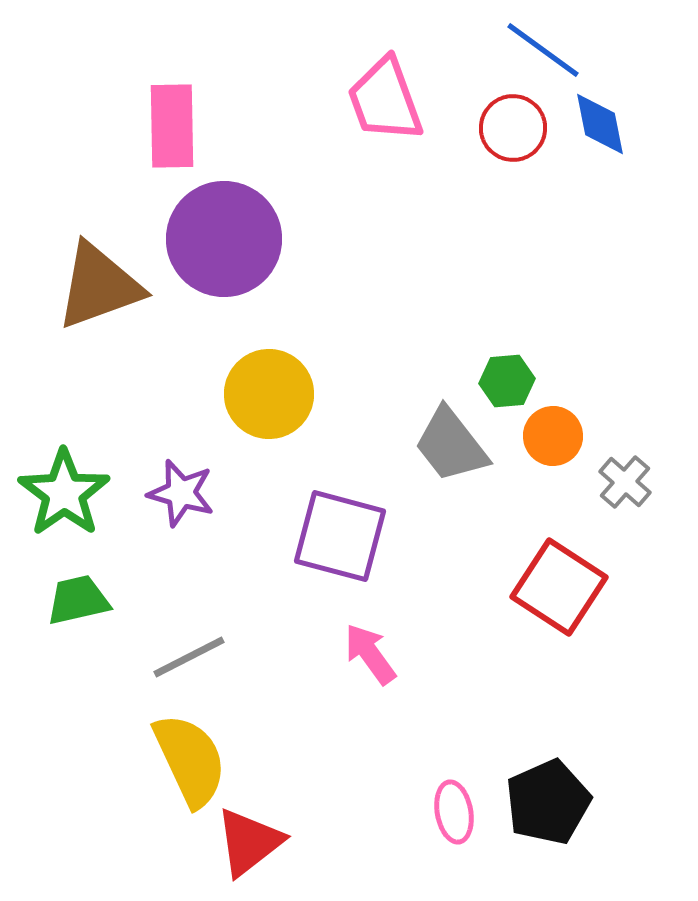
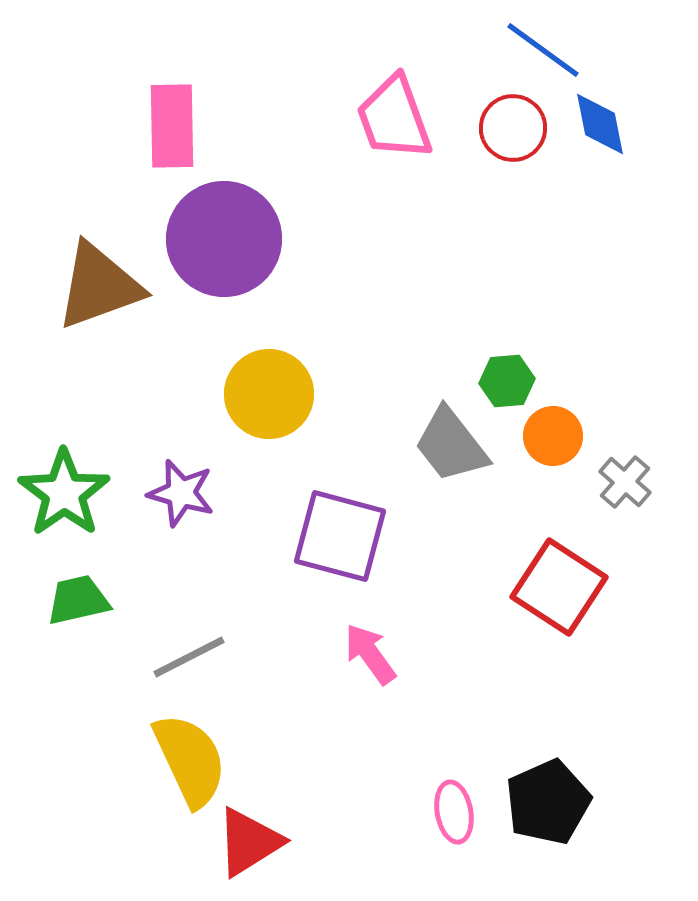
pink trapezoid: moved 9 px right, 18 px down
red triangle: rotated 6 degrees clockwise
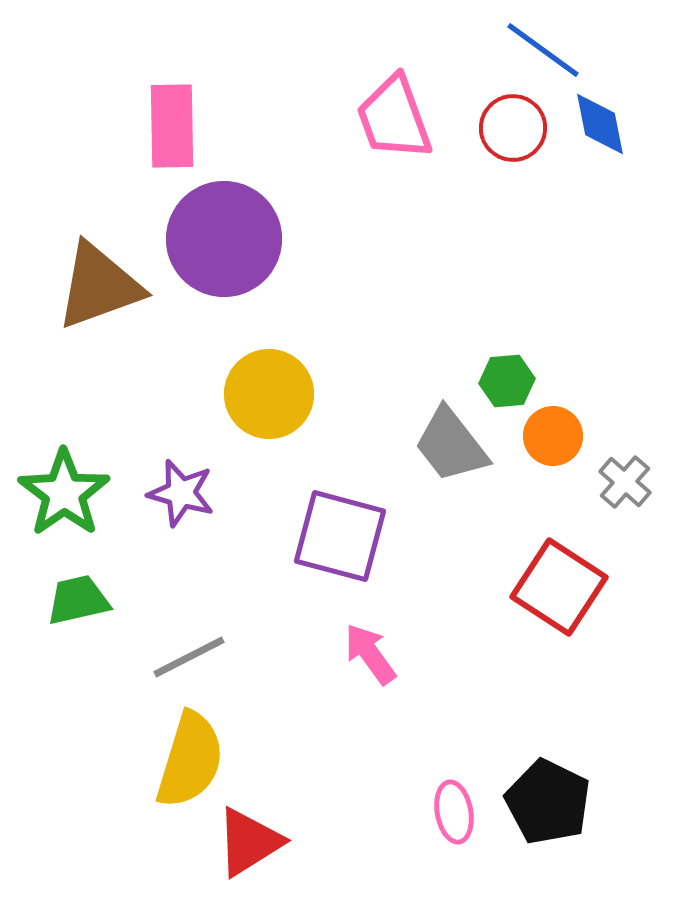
yellow semicircle: rotated 42 degrees clockwise
black pentagon: rotated 22 degrees counterclockwise
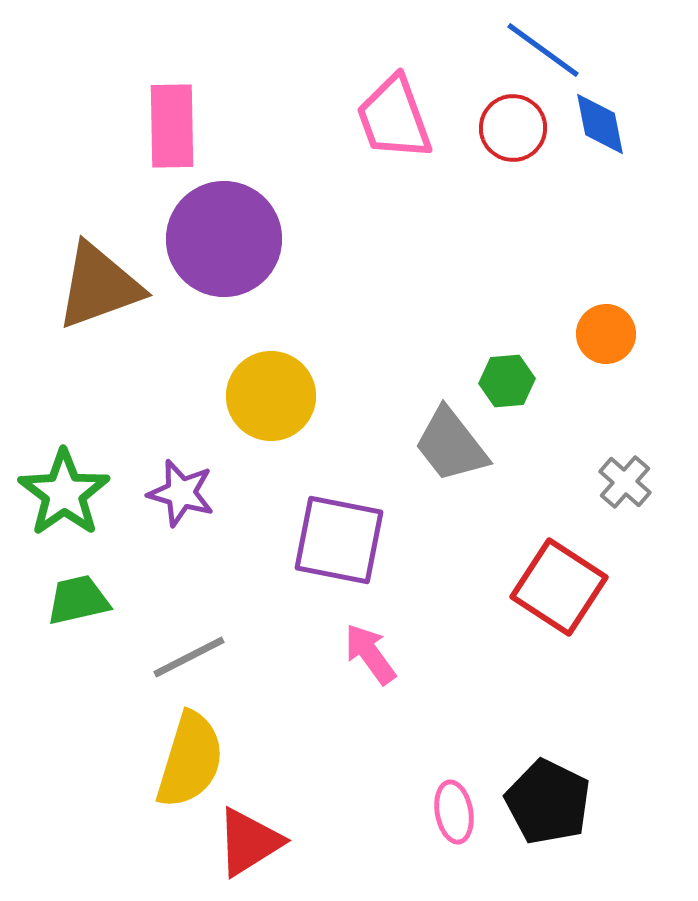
yellow circle: moved 2 px right, 2 px down
orange circle: moved 53 px right, 102 px up
purple square: moved 1 px left, 4 px down; rotated 4 degrees counterclockwise
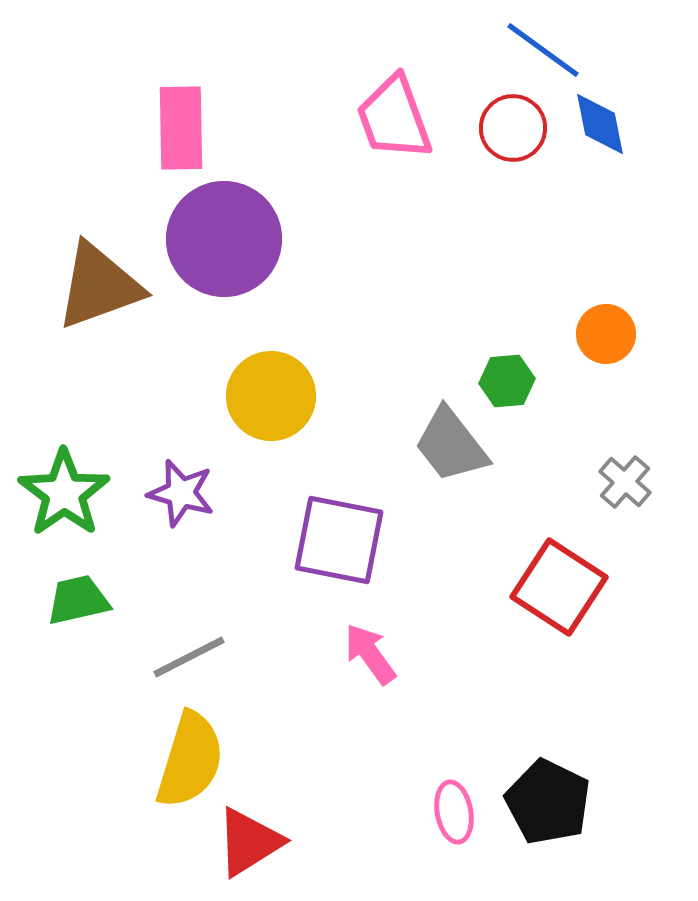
pink rectangle: moved 9 px right, 2 px down
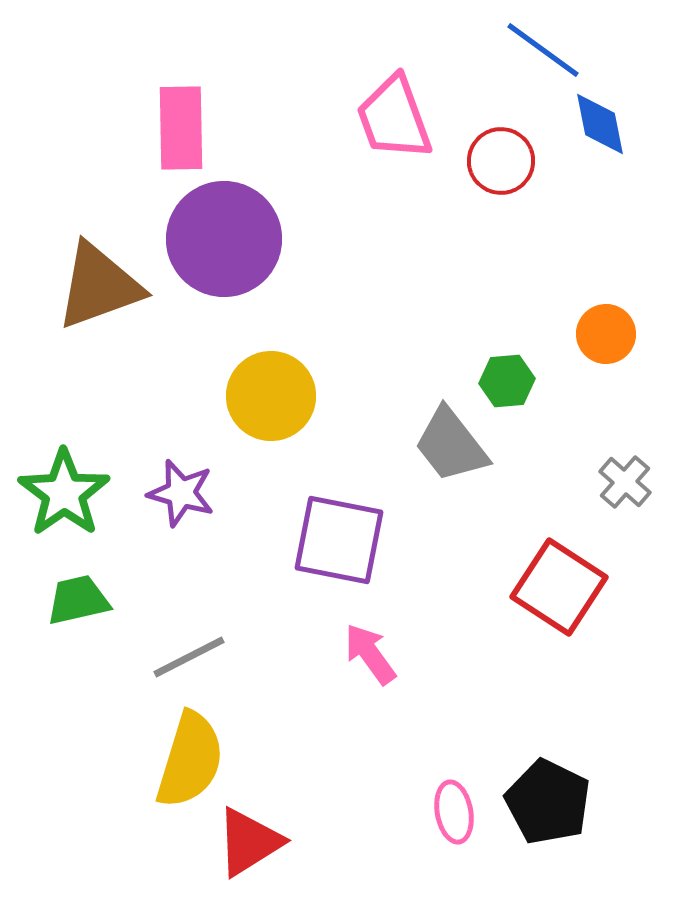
red circle: moved 12 px left, 33 px down
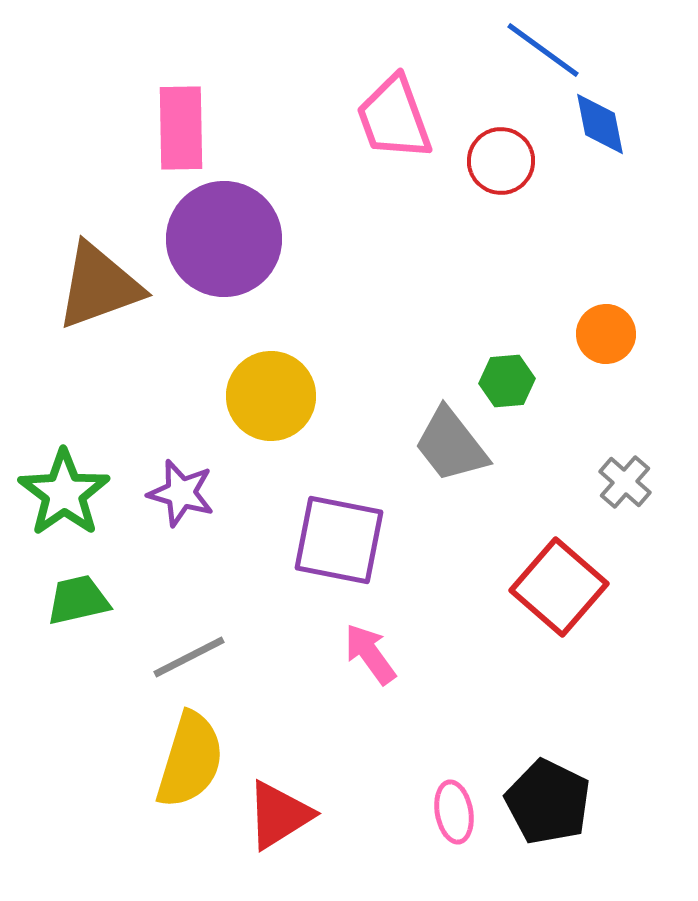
red square: rotated 8 degrees clockwise
red triangle: moved 30 px right, 27 px up
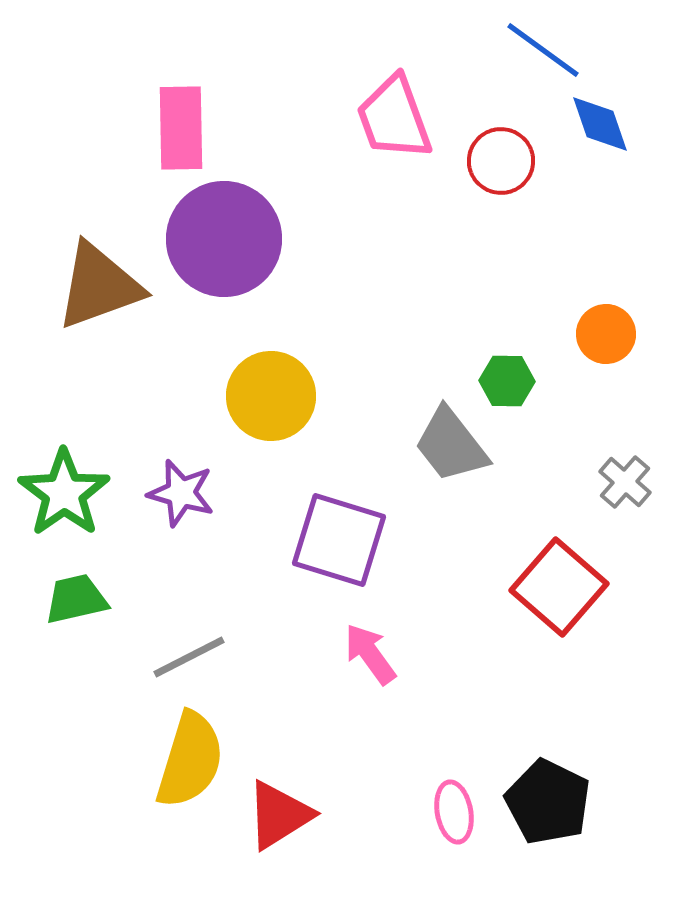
blue diamond: rotated 8 degrees counterclockwise
green hexagon: rotated 6 degrees clockwise
purple square: rotated 6 degrees clockwise
green trapezoid: moved 2 px left, 1 px up
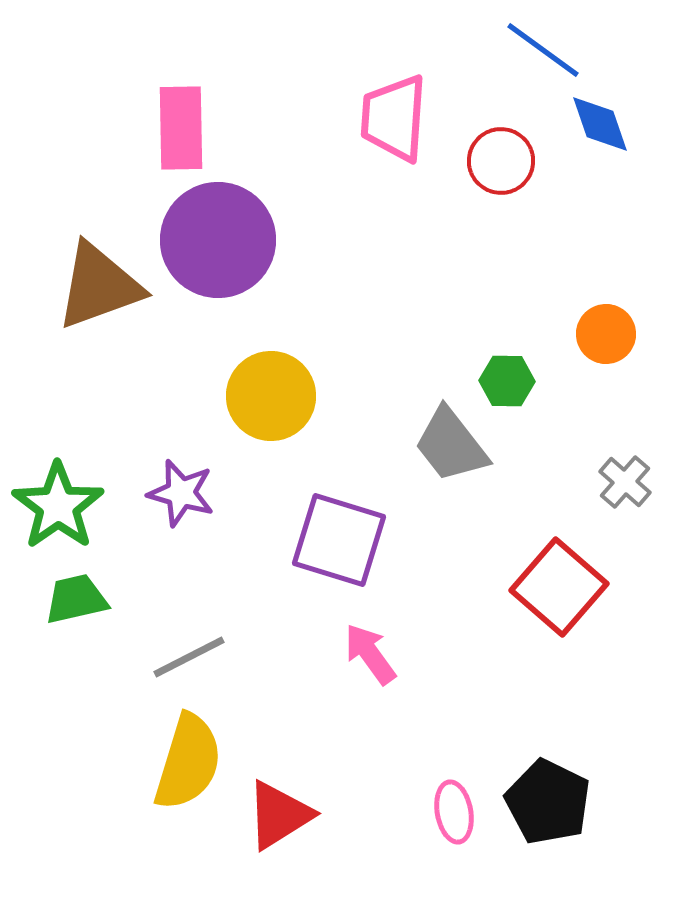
pink trapezoid: rotated 24 degrees clockwise
purple circle: moved 6 px left, 1 px down
green star: moved 6 px left, 13 px down
yellow semicircle: moved 2 px left, 2 px down
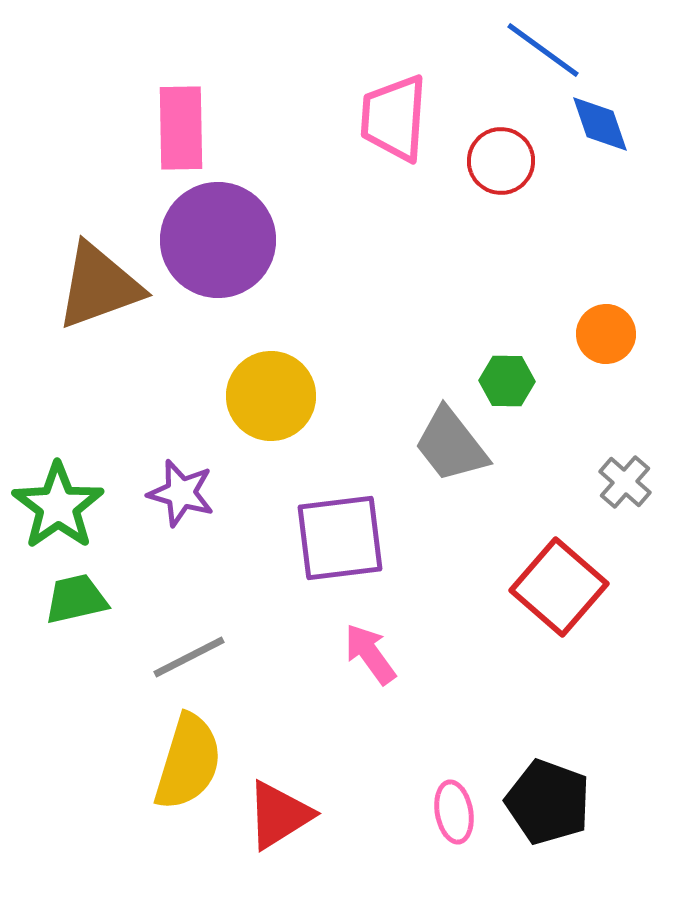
purple square: moved 1 px right, 2 px up; rotated 24 degrees counterclockwise
black pentagon: rotated 6 degrees counterclockwise
